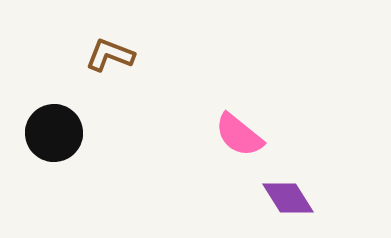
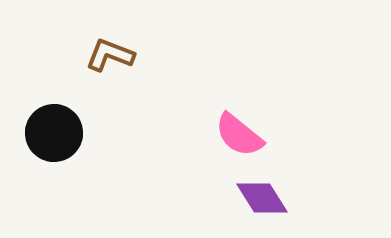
purple diamond: moved 26 px left
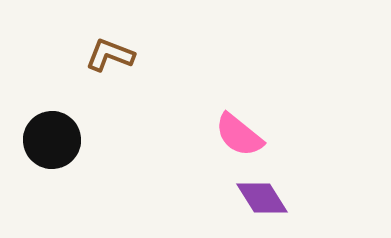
black circle: moved 2 px left, 7 px down
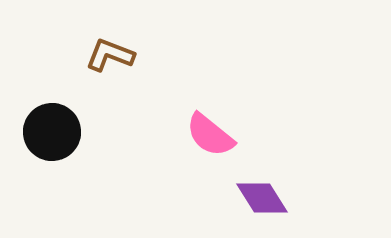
pink semicircle: moved 29 px left
black circle: moved 8 px up
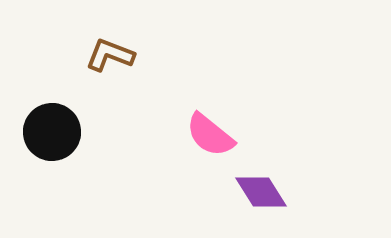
purple diamond: moved 1 px left, 6 px up
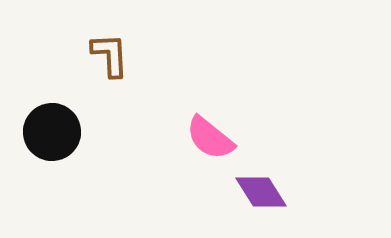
brown L-shape: rotated 66 degrees clockwise
pink semicircle: moved 3 px down
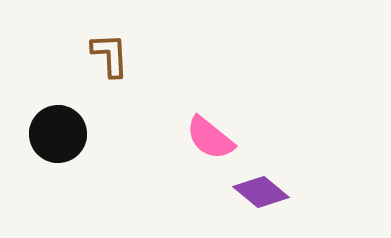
black circle: moved 6 px right, 2 px down
purple diamond: rotated 18 degrees counterclockwise
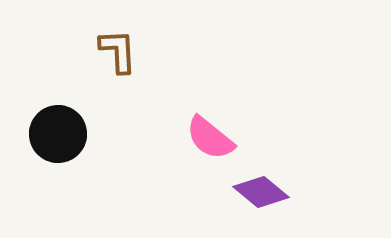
brown L-shape: moved 8 px right, 4 px up
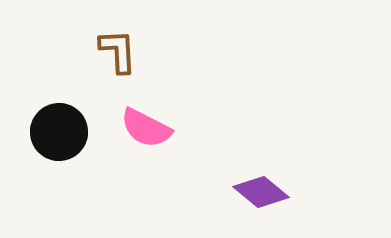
black circle: moved 1 px right, 2 px up
pink semicircle: moved 64 px left, 10 px up; rotated 12 degrees counterclockwise
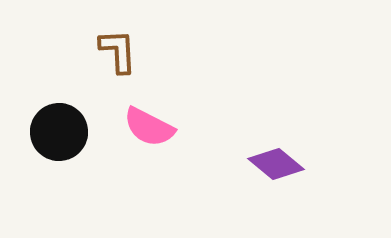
pink semicircle: moved 3 px right, 1 px up
purple diamond: moved 15 px right, 28 px up
